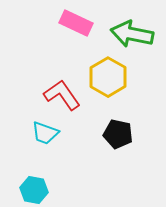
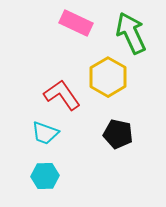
green arrow: moved 1 px left, 1 px up; rotated 54 degrees clockwise
cyan hexagon: moved 11 px right, 14 px up; rotated 12 degrees counterclockwise
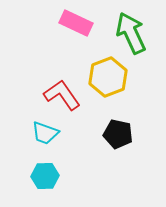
yellow hexagon: rotated 9 degrees clockwise
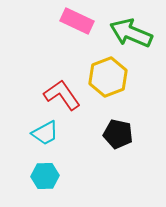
pink rectangle: moved 1 px right, 2 px up
green arrow: rotated 42 degrees counterclockwise
cyan trapezoid: rotated 48 degrees counterclockwise
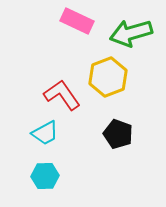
green arrow: rotated 39 degrees counterclockwise
black pentagon: rotated 8 degrees clockwise
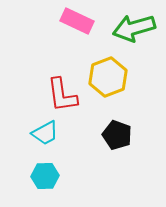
green arrow: moved 3 px right, 5 px up
red L-shape: rotated 153 degrees counterclockwise
black pentagon: moved 1 px left, 1 px down
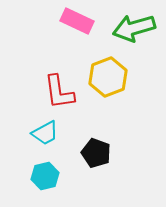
red L-shape: moved 3 px left, 3 px up
black pentagon: moved 21 px left, 18 px down
cyan hexagon: rotated 12 degrees counterclockwise
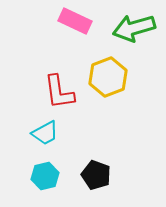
pink rectangle: moved 2 px left
black pentagon: moved 22 px down
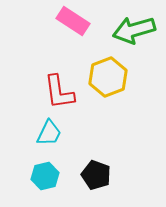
pink rectangle: moved 2 px left; rotated 8 degrees clockwise
green arrow: moved 2 px down
cyan trapezoid: moved 4 px right; rotated 36 degrees counterclockwise
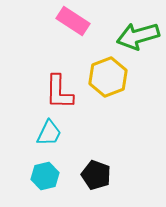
green arrow: moved 4 px right, 6 px down
red L-shape: rotated 9 degrees clockwise
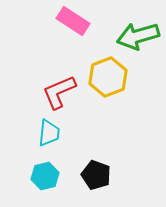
red L-shape: rotated 66 degrees clockwise
cyan trapezoid: rotated 20 degrees counterclockwise
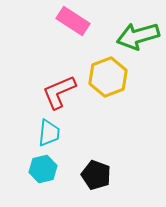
cyan hexagon: moved 2 px left, 7 px up
